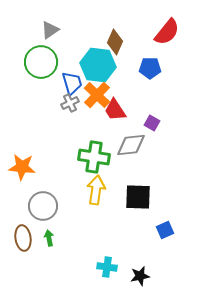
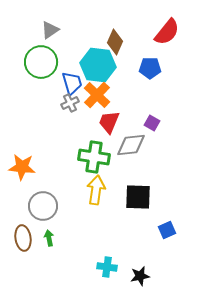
red trapezoid: moved 6 px left, 12 px down; rotated 55 degrees clockwise
blue square: moved 2 px right
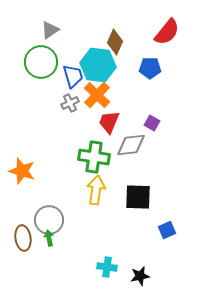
blue trapezoid: moved 1 px right, 7 px up
orange star: moved 4 px down; rotated 12 degrees clockwise
gray circle: moved 6 px right, 14 px down
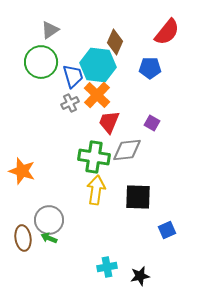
gray diamond: moved 4 px left, 5 px down
green arrow: rotated 56 degrees counterclockwise
cyan cross: rotated 18 degrees counterclockwise
